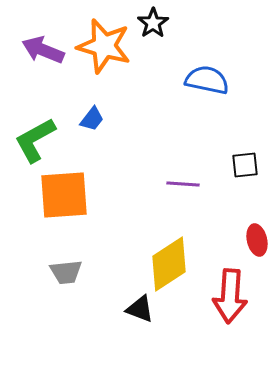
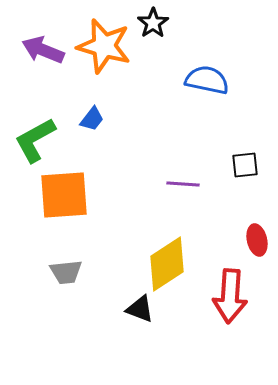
yellow diamond: moved 2 px left
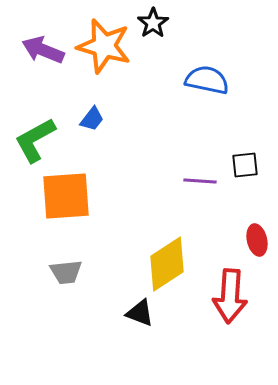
purple line: moved 17 px right, 3 px up
orange square: moved 2 px right, 1 px down
black triangle: moved 4 px down
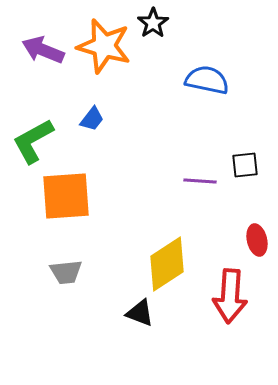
green L-shape: moved 2 px left, 1 px down
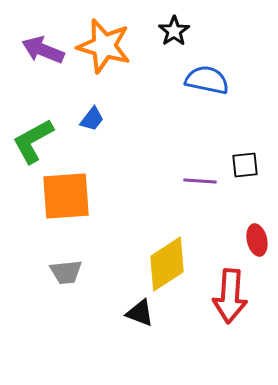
black star: moved 21 px right, 8 px down
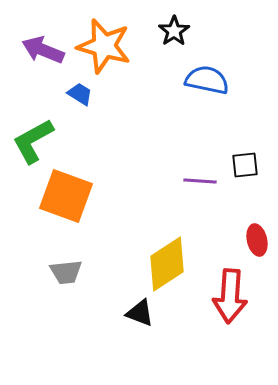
blue trapezoid: moved 12 px left, 25 px up; rotated 96 degrees counterclockwise
orange square: rotated 24 degrees clockwise
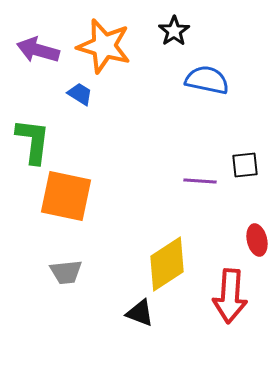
purple arrow: moved 5 px left; rotated 6 degrees counterclockwise
green L-shape: rotated 126 degrees clockwise
orange square: rotated 8 degrees counterclockwise
